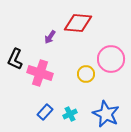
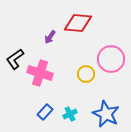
black L-shape: rotated 30 degrees clockwise
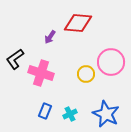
pink circle: moved 3 px down
pink cross: moved 1 px right
blue rectangle: moved 1 px up; rotated 21 degrees counterclockwise
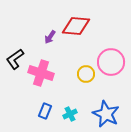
red diamond: moved 2 px left, 3 px down
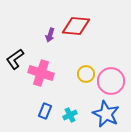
purple arrow: moved 2 px up; rotated 16 degrees counterclockwise
pink circle: moved 19 px down
cyan cross: moved 1 px down
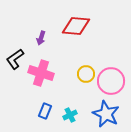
purple arrow: moved 9 px left, 3 px down
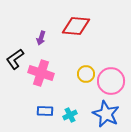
blue rectangle: rotated 70 degrees clockwise
